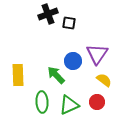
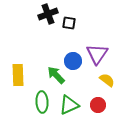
yellow semicircle: moved 3 px right
red circle: moved 1 px right, 3 px down
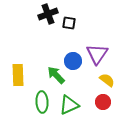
red circle: moved 5 px right, 3 px up
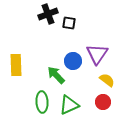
yellow rectangle: moved 2 px left, 10 px up
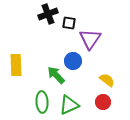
purple triangle: moved 7 px left, 15 px up
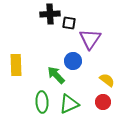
black cross: moved 2 px right; rotated 18 degrees clockwise
green triangle: moved 1 px up
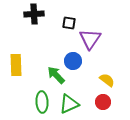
black cross: moved 16 px left
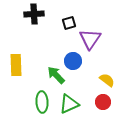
black square: rotated 24 degrees counterclockwise
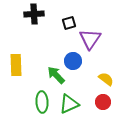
yellow semicircle: moved 1 px left, 1 px up
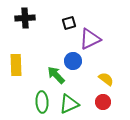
black cross: moved 9 px left, 4 px down
purple triangle: rotated 30 degrees clockwise
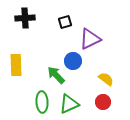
black square: moved 4 px left, 1 px up
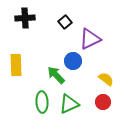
black square: rotated 24 degrees counterclockwise
